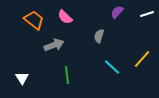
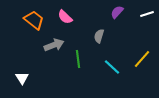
green line: moved 11 px right, 16 px up
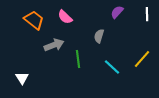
white line: rotated 72 degrees counterclockwise
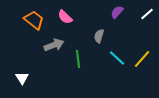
white line: rotated 48 degrees clockwise
cyan line: moved 5 px right, 9 px up
